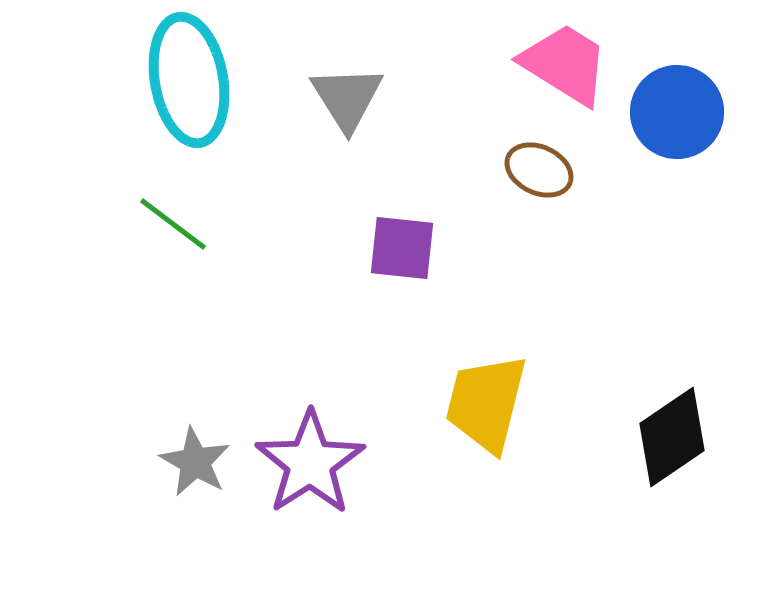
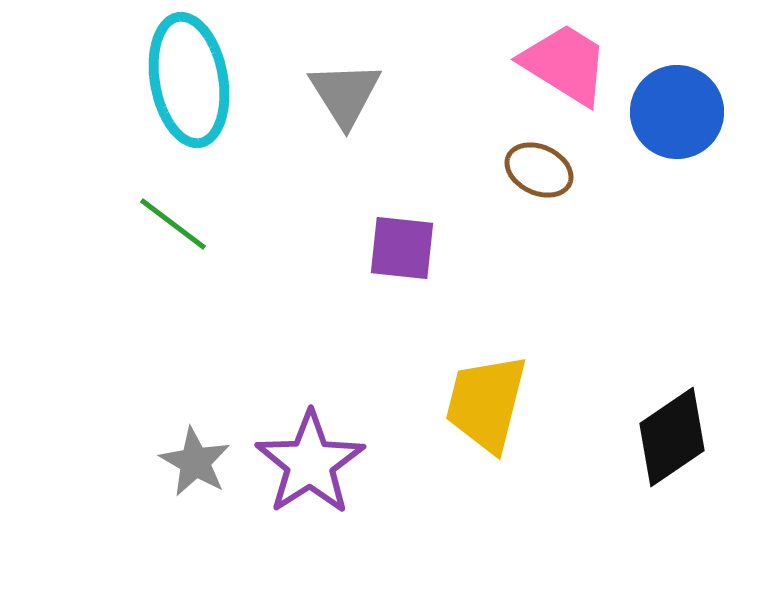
gray triangle: moved 2 px left, 4 px up
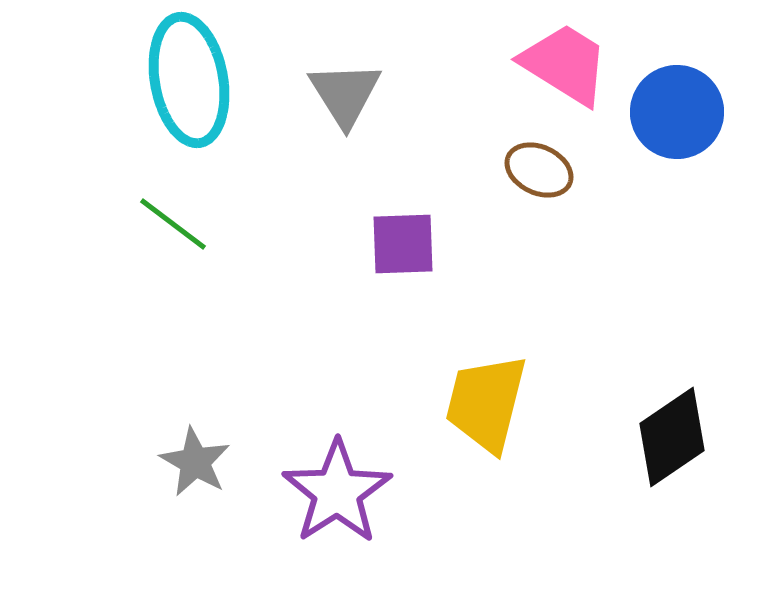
purple square: moved 1 px right, 4 px up; rotated 8 degrees counterclockwise
purple star: moved 27 px right, 29 px down
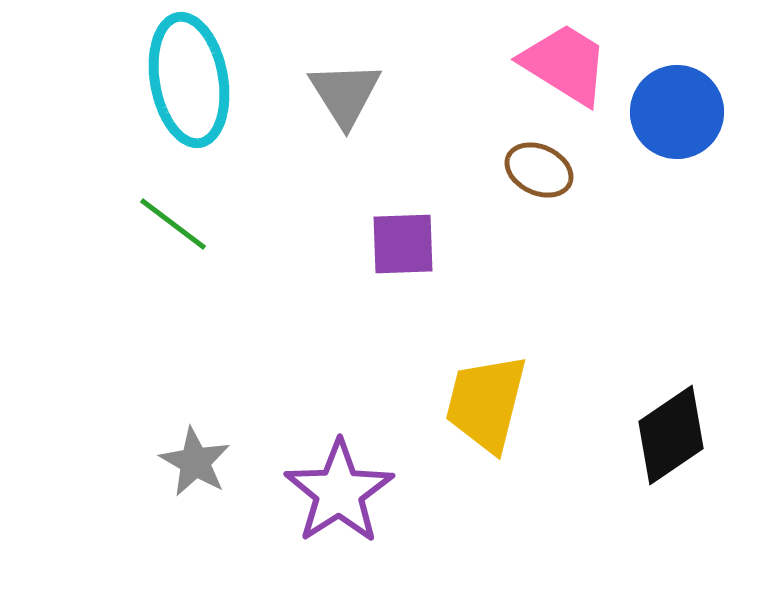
black diamond: moved 1 px left, 2 px up
purple star: moved 2 px right
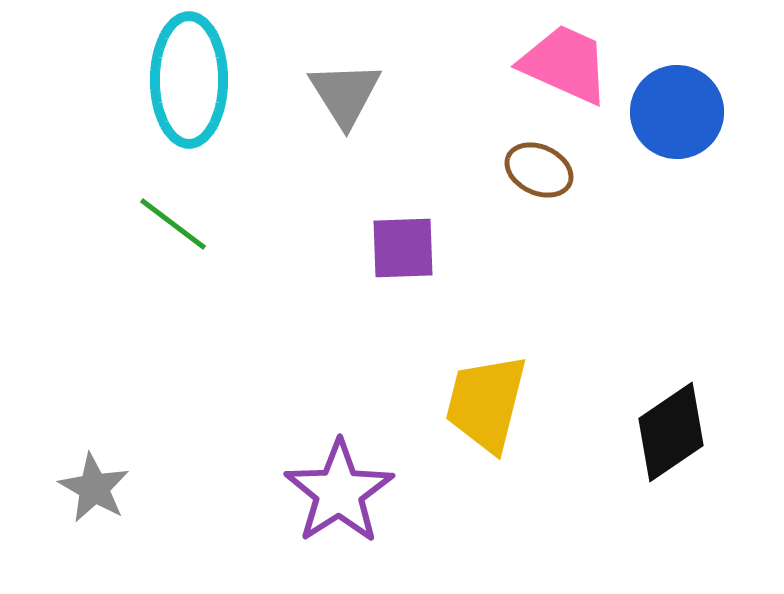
pink trapezoid: rotated 8 degrees counterclockwise
cyan ellipse: rotated 10 degrees clockwise
purple square: moved 4 px down
black diamond: moved 3 px up
gray star: moved 101 px left, 26 px down
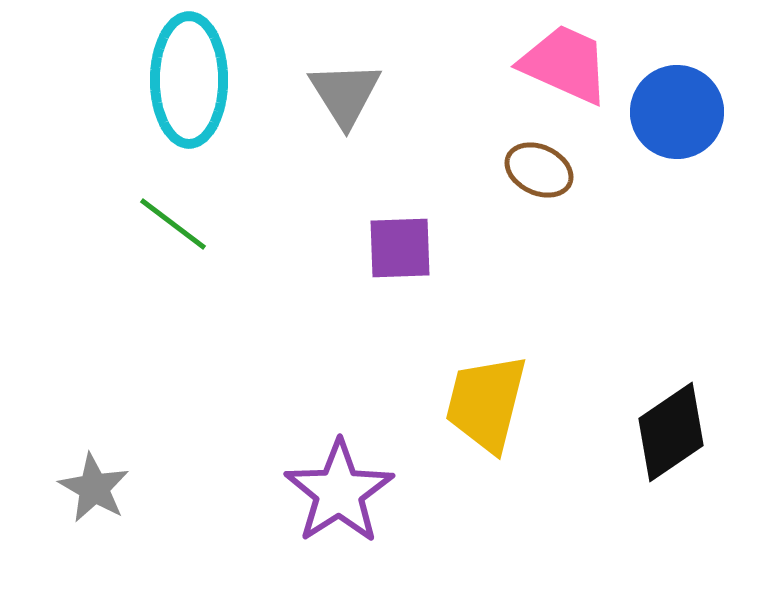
purple square: moved 3 px left
